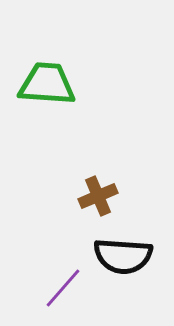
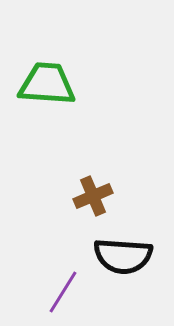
brown cross: moved 5 px left
purple line: moved 4 px down; rotated 9 degrees counterclockwise
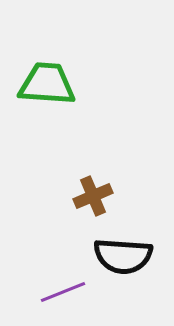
purple line: rotated 36 degrees clockwise
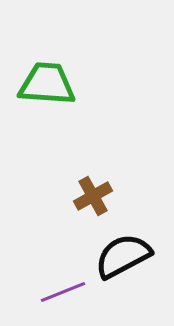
brown cross: rotated 6 degrees counterclockwise
black semicircle: rotated 148 degrees clockwise
